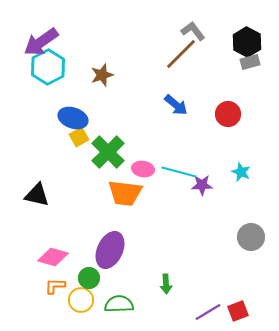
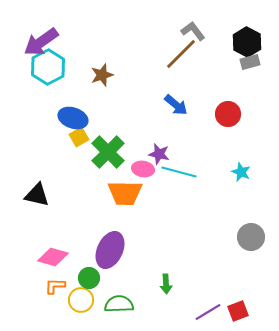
purple star: moved 43 px left, 31 px up; rotated 15 degrees clockwise
orange trapezoid: rotated 6 degrees counterclockwise
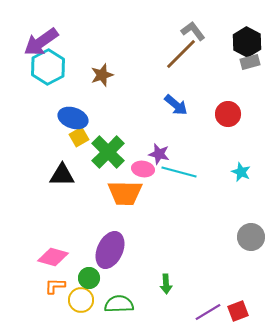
black triangle: moved 25 px right, 20 px up; rotated 12 degrees counterclockwise
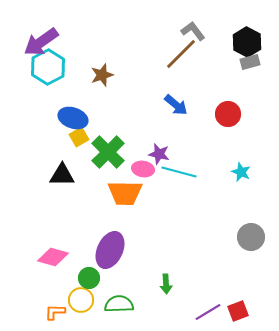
orange L-shape: moved 26 px down
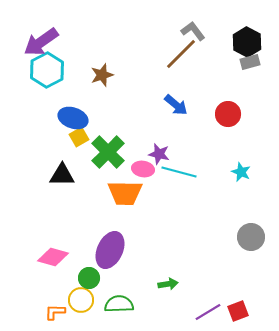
cyan hexagon: moved 1 px left, 3 px down
green arrow: moved 2 px right; rotated 96 degrees counterclockwise
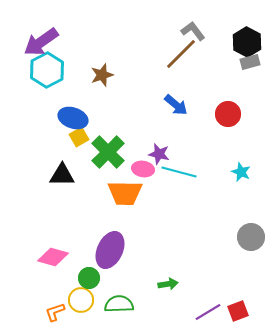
orange L-shape: rotated 20 degrees counterclockwise
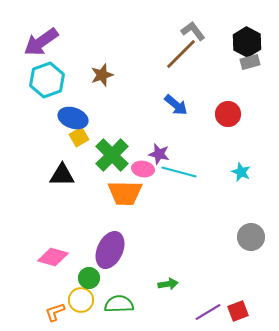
cyan hexagon: moved 10 px down; rotated 8 degrees clockwise
green cross: moved 4 px right, 3 px down
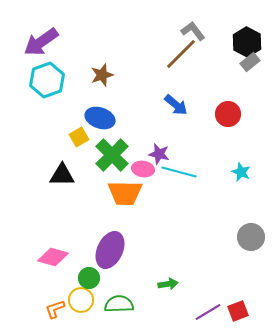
gray rectangle: rotated 24 degrees counterclockwise
blue ellipse: moved 27 px right
orange L-shape: moved 3 px up
